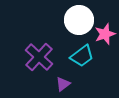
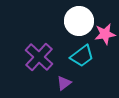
white circle: moved 1 px down
pink star: rotated 10 degrees clockwise
purple triangle: moved 1 px right, 1 px up
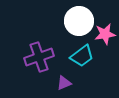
purple cross: rotated 28 degrees clockwise
purple triangle: rotated 14 degrees clockwise
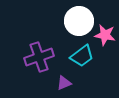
pink star: moved 1 px down; rotated 20 degrees clockwise
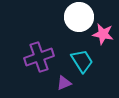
white circle: moved 4 px up
pink star: moved 2 px left, 1 px up
cyan trapezoid: moved 5 px down; rotated 85 degrees counterclockwise
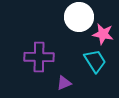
purple cross: rotated 20 degrees clockwise
cyan trapezoid: moved 13 px right
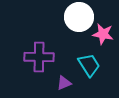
cyan trapezoid: moved 6 px left, 4 px down
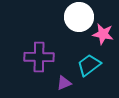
cyan trapezoid: rotated 95 degrees counterclockwise
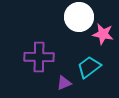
cyan trapezoid: moved 2 px down
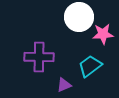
pink star: rotated 15 degrees counterclockwise
cyan trapezoid: moved 1 px right, 1 px up
purple triangle: moved 2 px down
